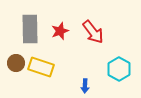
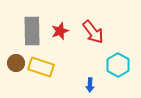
gray rectangle: moved 2 px right, 2 px down
cyan hexagon: moved 1 px left, 4 px up
blue arrow: moved 5 px right, 1 px up
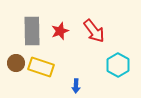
red arrow: moved 1 px right, 1 px up
blue arrow: moved 14 px left, 1 px down
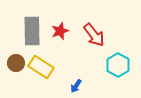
red arrow: moved 4 px down
yellow rectangle: rotated 15 degrees clockwise
blue arrow: rotated 32 degrees clockwise
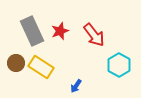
gray rectangle: rotated 24 degrees counterclockwise
cyan hexagon: moved 1 px right
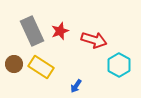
red arrow: moved 5 px down; rotated 35 degrees counterclockwise
brown circle: moved 2 px left, 1 px down
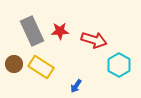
red star: rotated 18 degrees clockwise
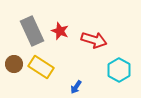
red star: rotated 24 degrees clockwise
cyan hexagon: moved 5 px down
blue arrow: moved 1 px down
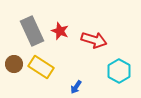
cyan hexagon: moved 1 px down
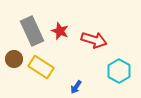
brown circle: moved 5 px up
